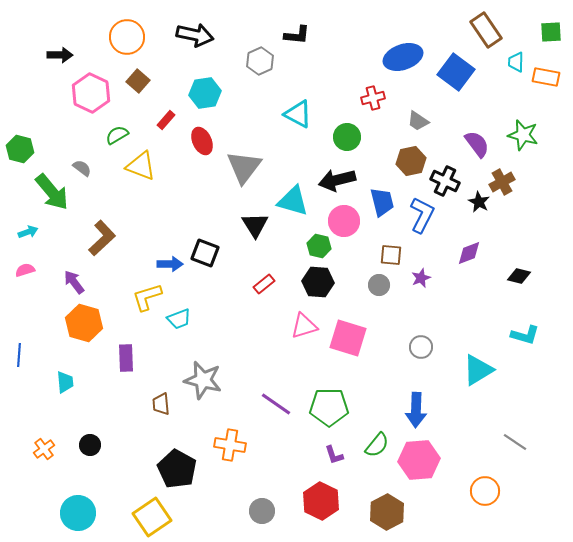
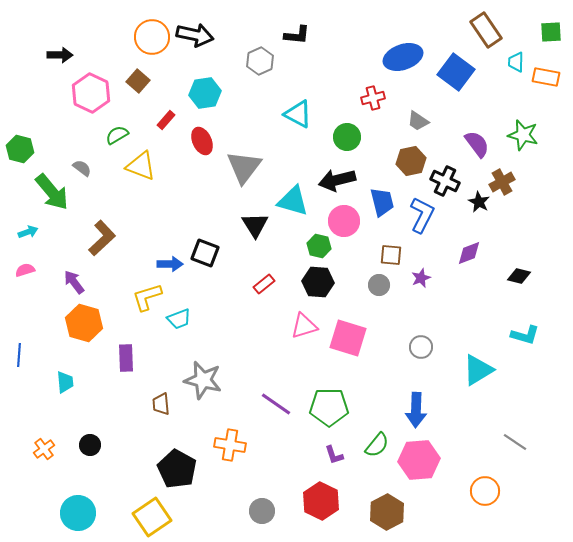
orange circle at (127, 37): moved 25 px right
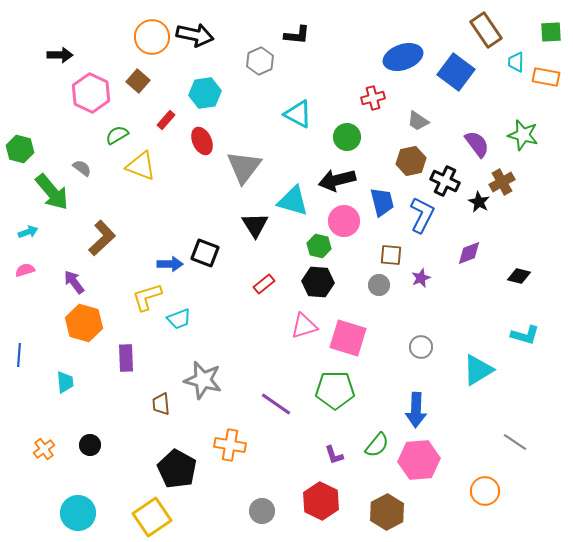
green pentagon at (329, 407): moved 6 px right, 17 px up
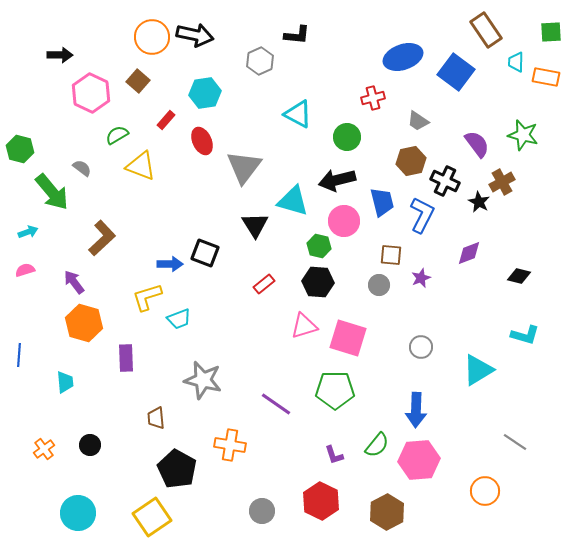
brown trapezoid at (161, 404): moved 5 px left, 14 px down
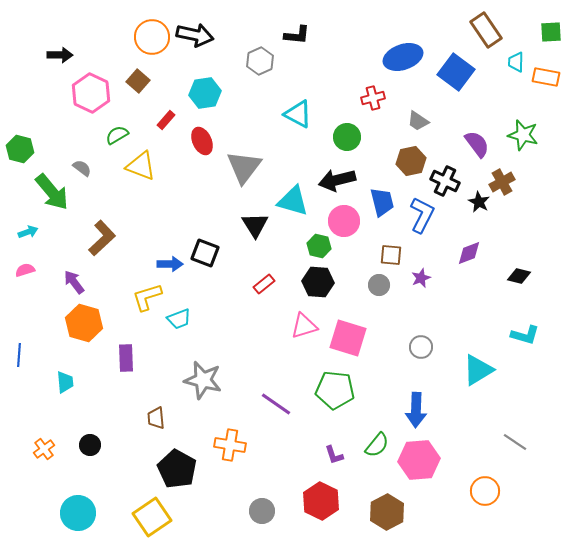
green pentagon at (335, 390): rotated 6 degrees clockwise
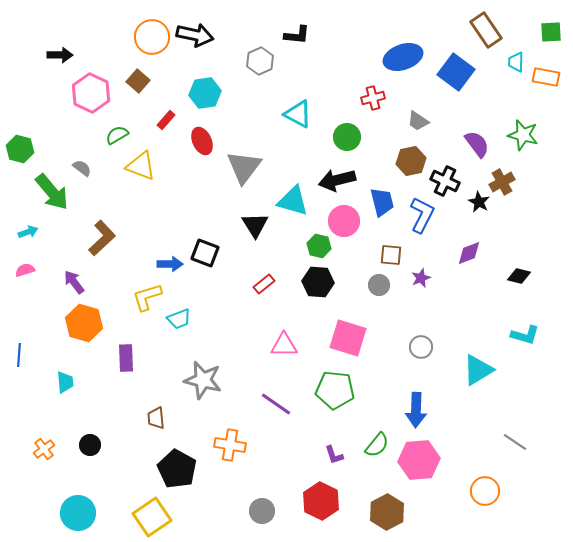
pink triangle at (304, 326): moved 20 px left, 19 px down; rotated 16 degrees clockwise
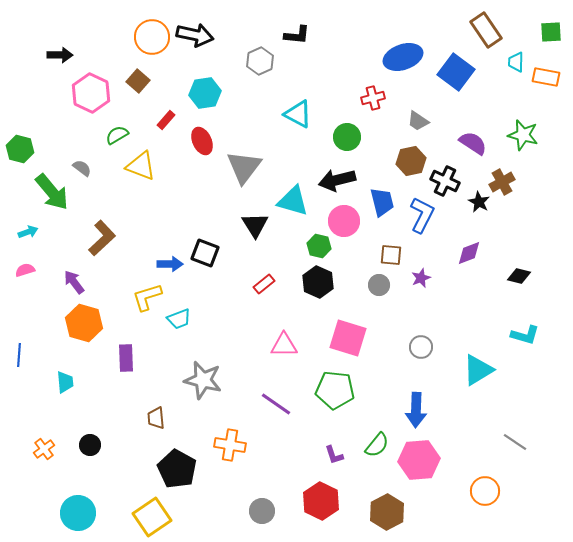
purple semicircle at (477, 144): moved 4 px left, 1 px up; rotated 20 degrees counterclockwise
black hexagon at (318, 282): rotated 20 degrees clockwise
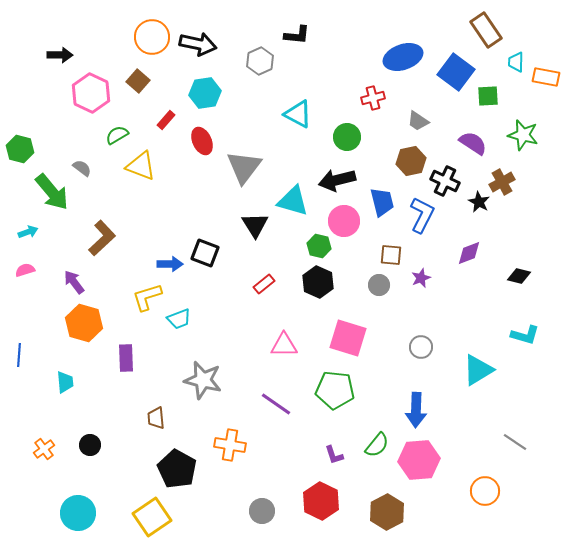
green square at (551, 32): moved 63 px left, 64 px down
black arrow at (195, 35): moved 3 px right, 9 px down
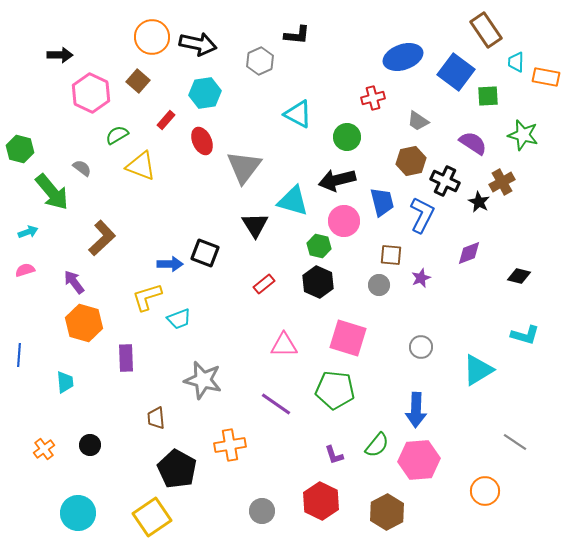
orange cross at (230, 445): rotated 20 degrees counterclockwise
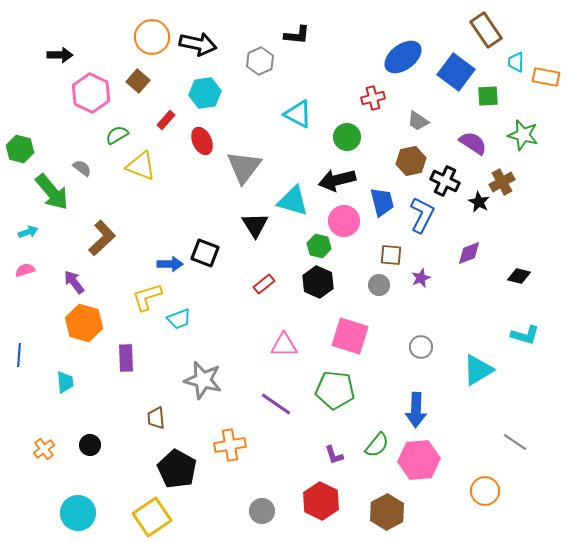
blue ellipse at (403, 57): rotated 18 degrees counterclockwise
pink square at (348, 338): moved 2 px right, 2 px up
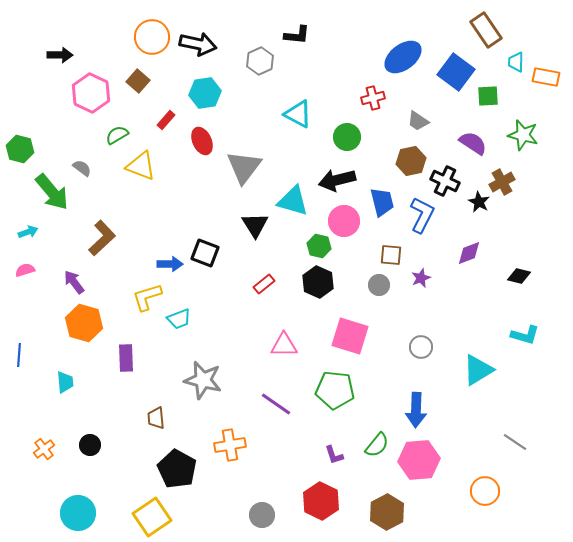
gray circle at (262, 511): moved 4 px down
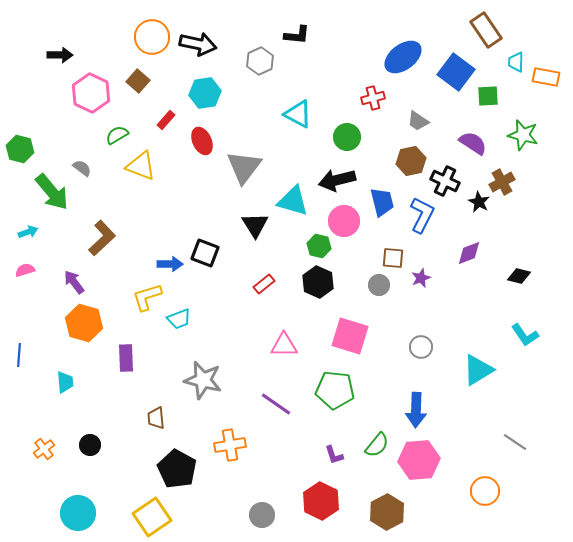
brown square at (391, 255): moved 2 px right, 3 px down
cyan L-shape at (525, 335): rotated 40 degrees clockwise
